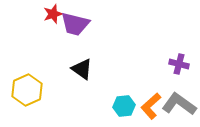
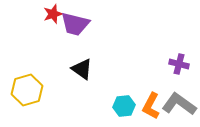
yellow hexagon: rotated 8 degrees clockwise
orange L-shape: rotated 20 degrees counterclockwise
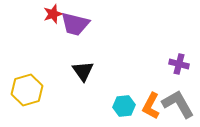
black triangle: moved 1 px right, 2 px down; rotated 20 degrees clockwise
gray L-shape: moved 1 px left; rotated 24 degrees clockwise
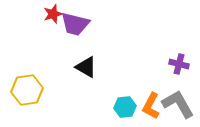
black triangle: moved 3 px right, 4 px up; rotated 25 degrees counterclockwise
yellow hexagon: rotated 8 degrees clockwise
cyan hexagon: moved 1 px right, 1 px down
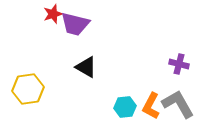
yellow hexagon: moved 1 px right, 1 px up
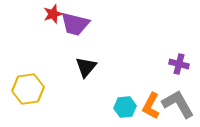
black triangle: rotated 40 degrees clockwise
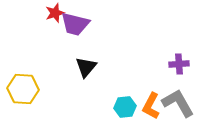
red star: moved 2 px right, 1 px up
purple cross: rotated 18 degrees counterclockwise
yellow hexagon: moved 5 px left; rotated 12 degrees clockwise
gray L-shape: moved 1 px up
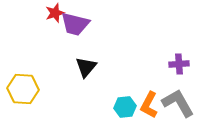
orange L-shape: moved 2 px left, 1 px up
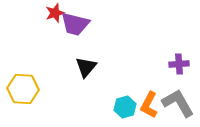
cyan hexagon: rotated 10 degrees counterclockwise
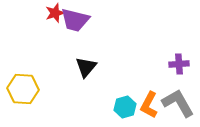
purple trapezoid: moved 4 px up
